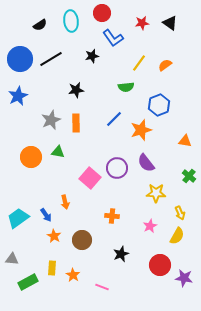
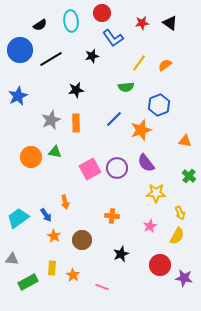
blue circle at (20, 59): moved 9 px up
green triangle at (58, 152): moved 3 px left
pink square at (90, 178): moved 9 px up; rotated 20 degrees clockwise
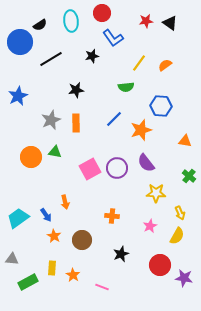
red star at (142, 23): moved 4 px right, 2 px up
blue circle at (20, 50): moved 8 px up
blue hexagon at (159, 105): moved 2 px right, 1 px down; rotated 25 degrees clockwise
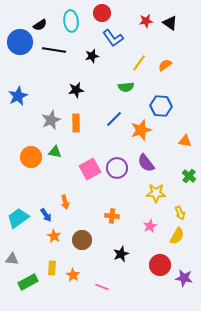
black line at (51, 59): moved 3 px right, 9 px up; rotated 40 degrees clockwise
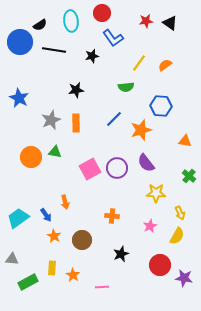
blue star at (18, 96): moved 1 px right, 2 px down; rotated 18 degrees counterclockwise
pink line at (102, 287): rotated 24 degrees counterclockwise
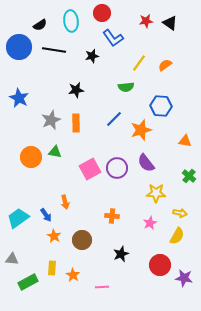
blue circle at (20, 42): moved 1 px left, 5 px down
yellow arrow at (180, 213): rotated 56 degrees counterclockwise
pink star at (150, 226): moved 3 px up
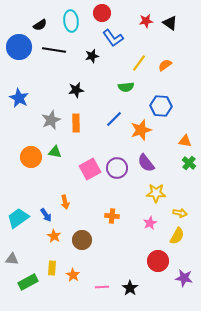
green cross at (189, 176): moved 13 px up
black star at (121, 254): moved 9 px right, 34 px down; rotated 14 degrees counterclockwise
red circle at (160, 265): moved 2 px left, 4 px up
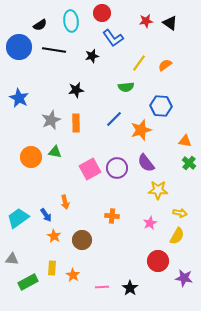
yellow star at (156, 193): moved 2 px right, 3 px up
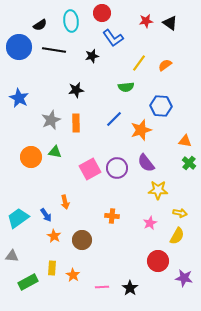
gray triangle at (12, 259): moved 3 px up
